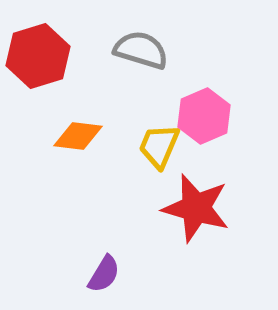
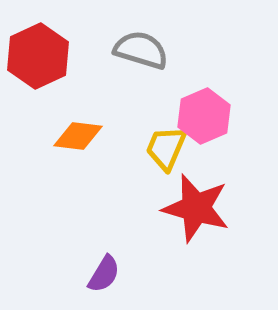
red hexagon: rotated 8 degrees counterclockwise
yellow trapezoid: moved 7 px right, 2 px down
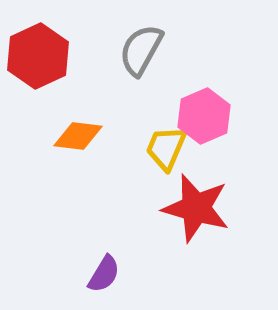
gray semicircle: rotated 78 degrees counterclockwise
